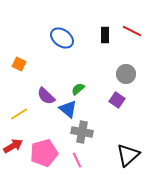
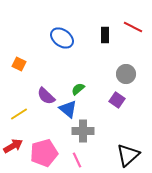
red line: moved 1 px right, 4 px up
gray cross: moved 1 px right, 1 px up; rotated 10 degrees counterclockwise
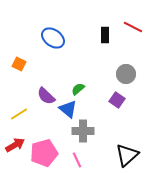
blue ellipse: moved 9 px left
red arrow: moved 2 px right, 1 px up
black triangle: moved 1 px left
